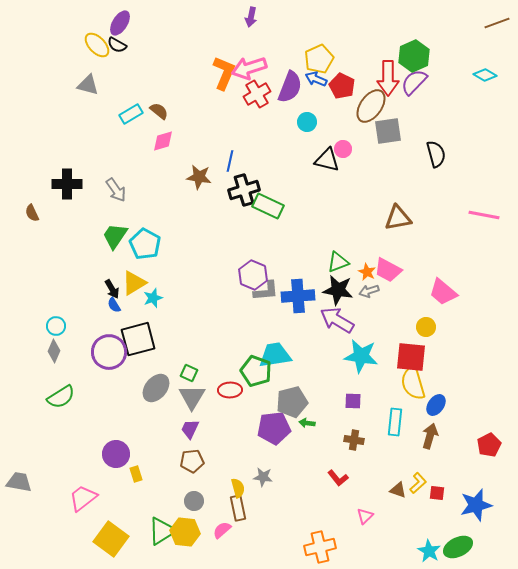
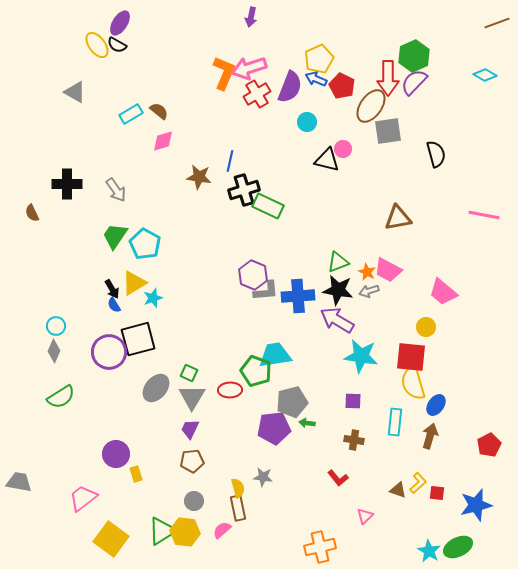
yellow ellipse at (97, 45): rotated 8 degrees clockwise
gray triangle at (88, 85): moved 13 px left, 7 px down; rotated 15 degrees clockwise
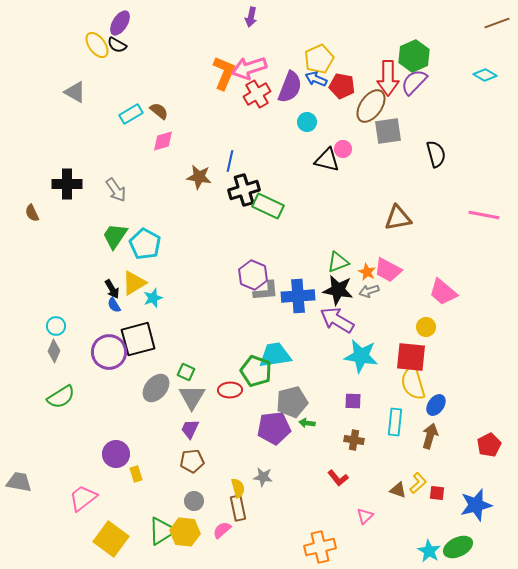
red pentagon at (342, 86): rotated 15 degrees counterclockwise
green square at (189, 373): moved 3 px left, 1 px up
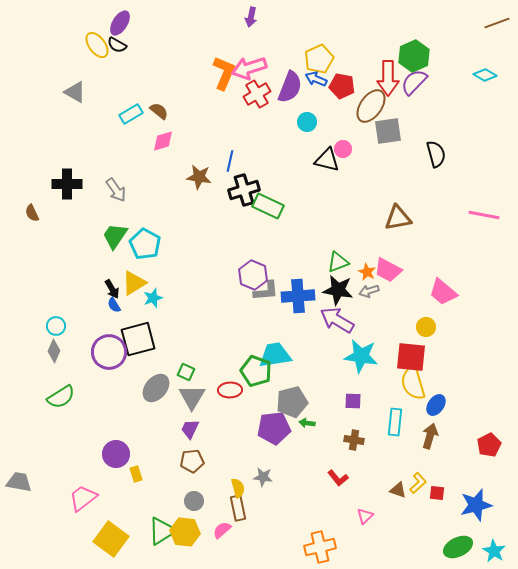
cyan star at (429, 551): moved 65 px right
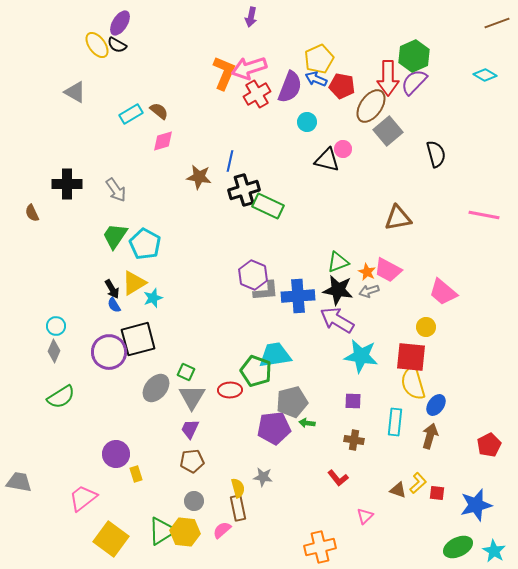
gray square at (388, 131): rotated 32 degrees counterclockwise
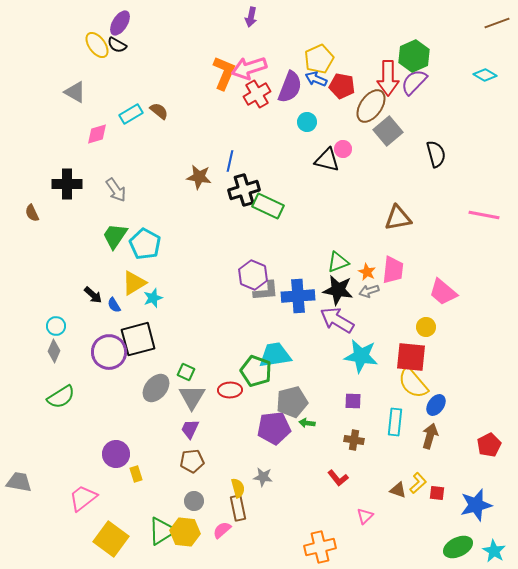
pink diamond at (163, 141): moved 66 px left, 7 px up
pink trapezoid at (388, 270): moved 5 px right; rotated 112 degrees counterclockwise
black arrow at (112, 289): moved 19 px left, 6 px down; rotated 18 degrees counterclockwise
yellow semicircle at (413, 383): rotated 24 degrees counterclockwise
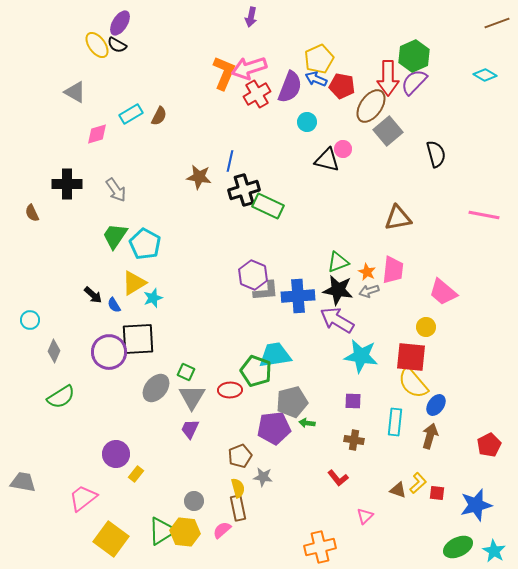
brown semicircle at (159, 111): moved 5 px down; rotated 78 degrees clockwise
cyan circle at (56, 326): moved 26 px left, 6 px up
black square at (138, 339): rotated 12 degrees clockwise
brown pentagon at (192, 461): moved 48 px right, 5 px up; rotated 15 degrees counterclockwise
yellow rectangle at (136, 474): rotated 56 degrees clockwise
gray trapezoid at (19, 482): moved 4 px right
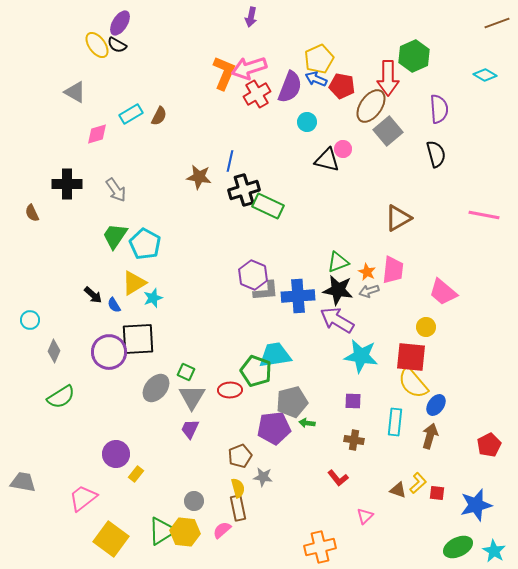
purple semicircle at (414, 82): moved 25 px right, 27 px down; rotated 132 degrees clockwise
brown triangle at (398, 218): rotated 20 degrees counterclockwise
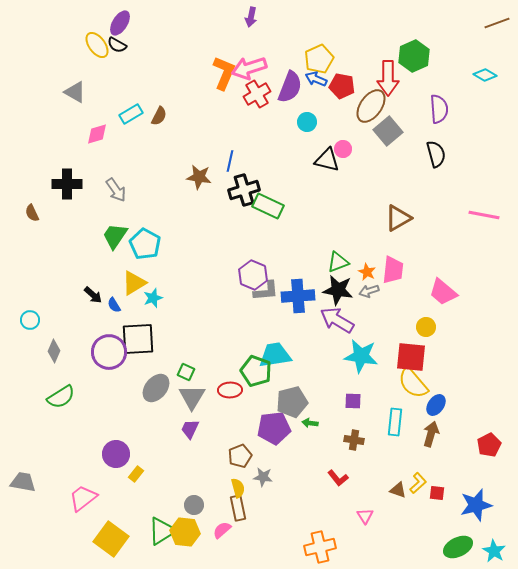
green arrow at (307, 423): moved 3 px right
brown arrow at (430, 436): moved 1 px right, 2 px up
gray circle at (194, 501): moved 4 px down
pink triangle at (365, 516): rotated 18 degrees counterclockwise
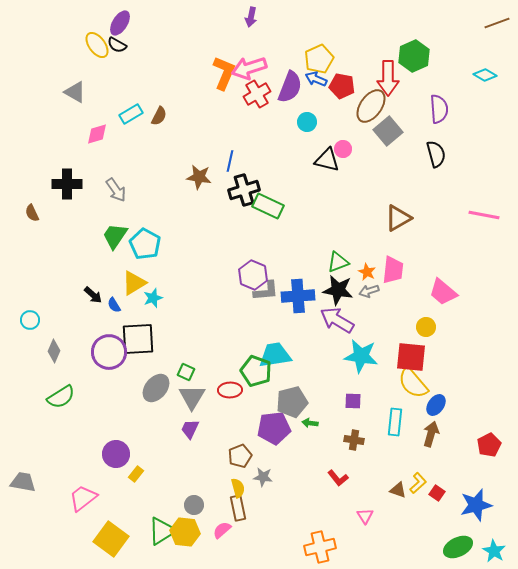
red square at (437, 493): rotated 28 degrees clockwise
